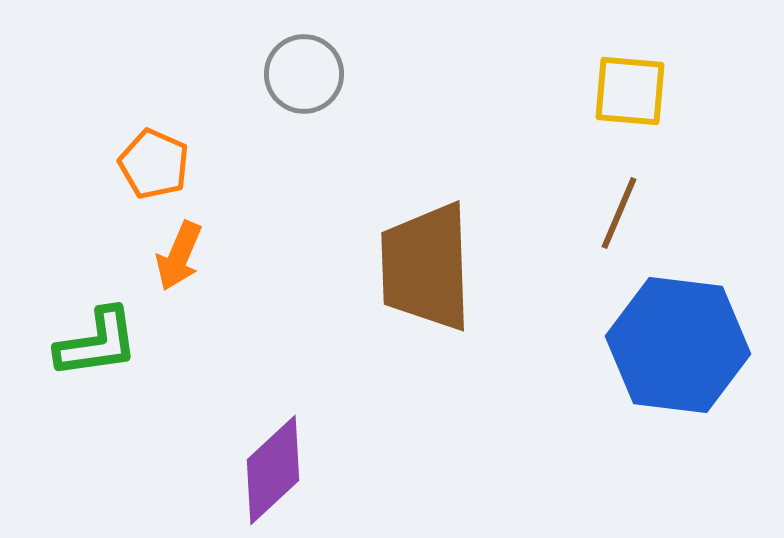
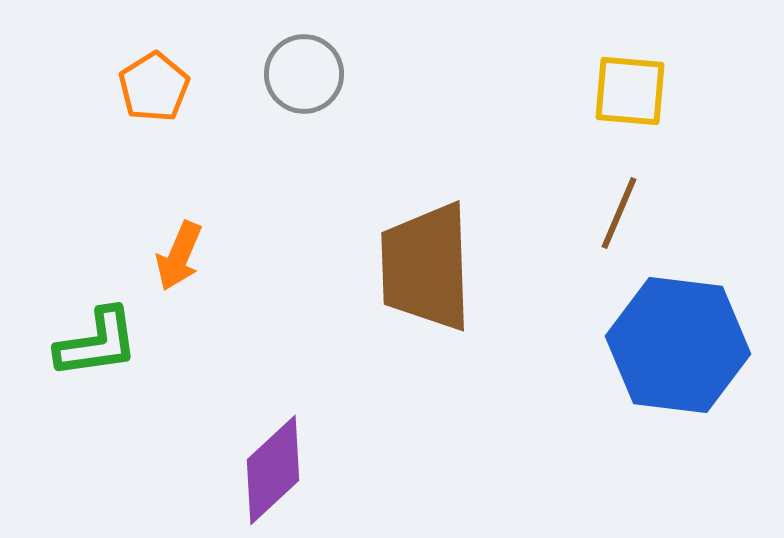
orange pentagon: moved 77 px up; rotated 16 degrees clockwise
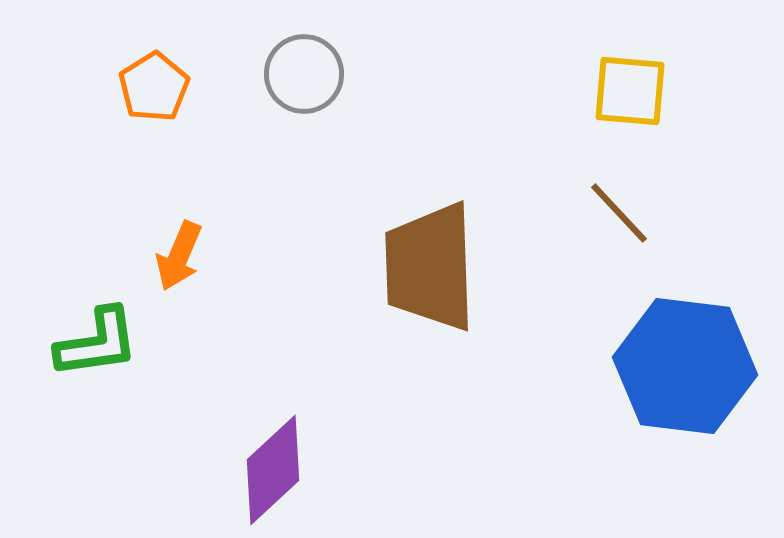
brown line: rotated 66 degrees counterclockwise
brown trapezoid: moved 4 px right
blue hexagon: moved 7 px right, 21 px down
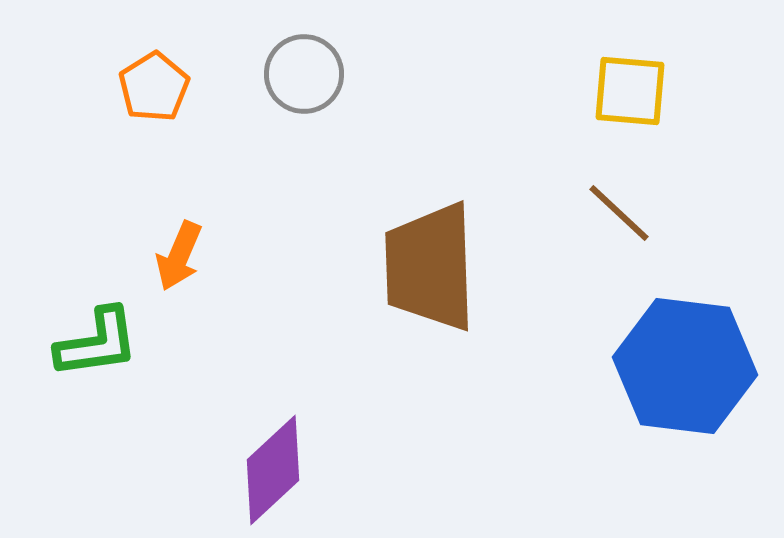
brown line: rotated 4 degrees counterclockwise
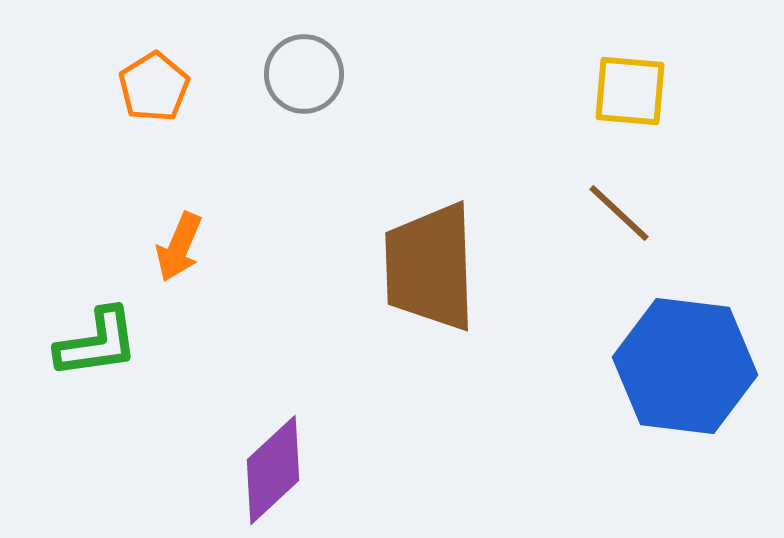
orange arrow: moved 9 px up
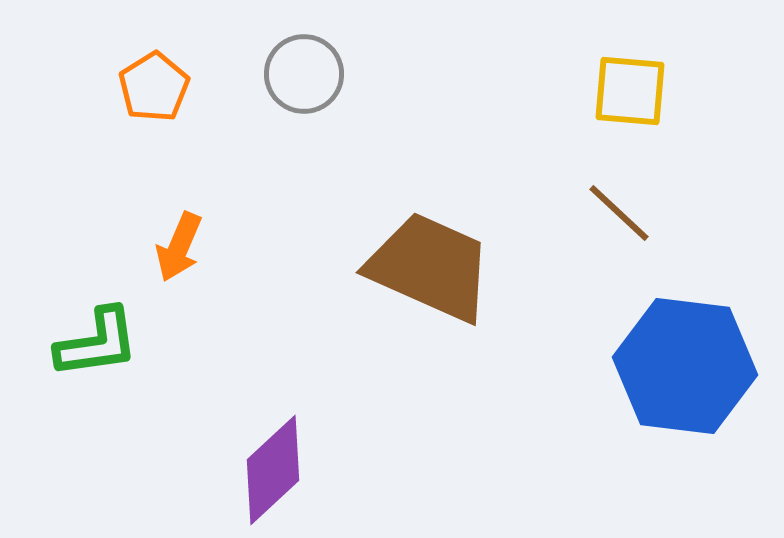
brown trapezoid: rotated 116 degrees clockwise
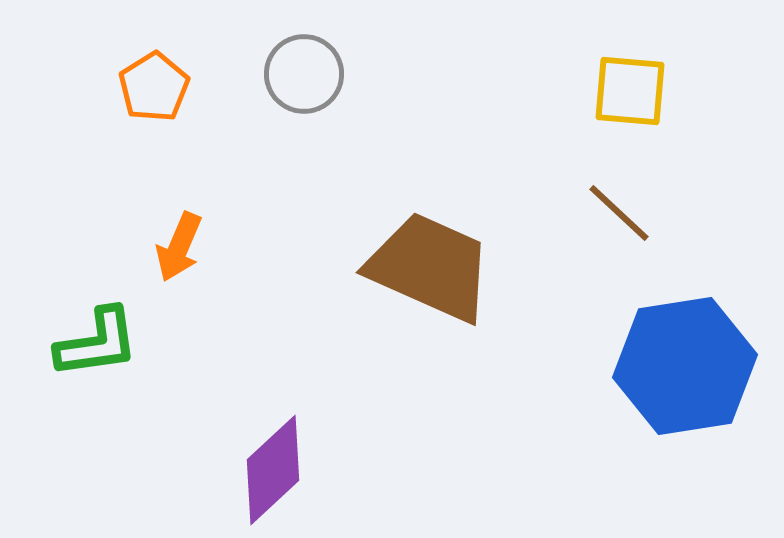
blue hexagon: rotated 16 degrees counterclockwise
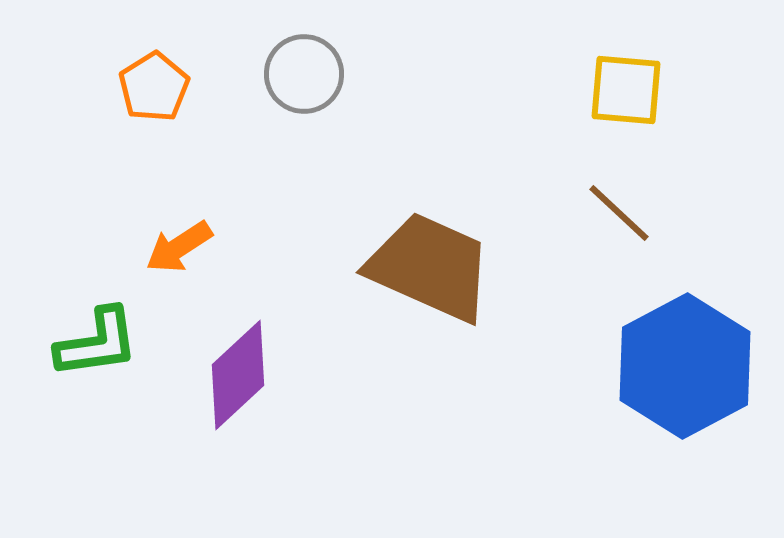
yellow square: moved 4 px left, 1 px up
orange arrow: rotated 34 degrees clockwise
blue hexagon: rotated 19 degrees counterclockwise
purple diamond: moved 35 px left, 95 px up
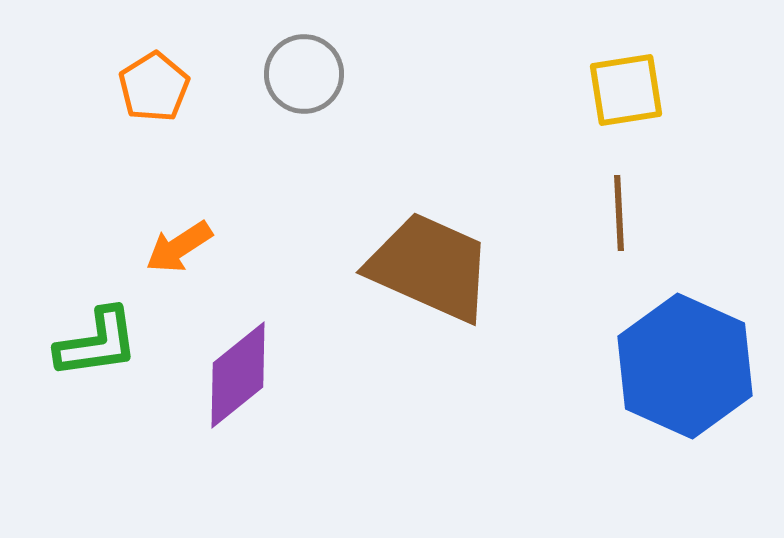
yellow square: rotated 14 degrees counterclockwise
brown line: rotated 44 degrees clockwise
blue hexagon: rotated 8 degrees counterclockwise
purple diamond: rotated 4 degrees clockwise
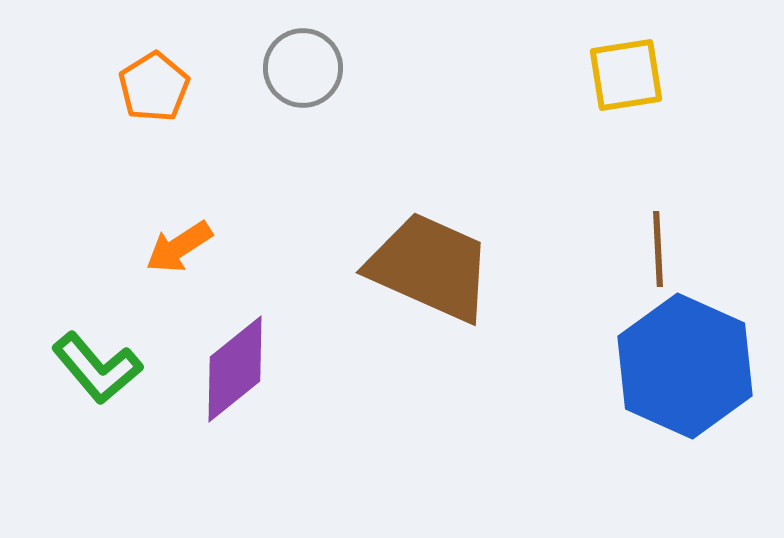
gray circle: moved 1 px left, 6 px up
yellow square: moved 15 px up
brown line: moved 39 px right, 36 px down
green L-shape: moved 25 px down; rotated 58 degrees clockwise
purple diamond: moved 3 px left, 6 px up
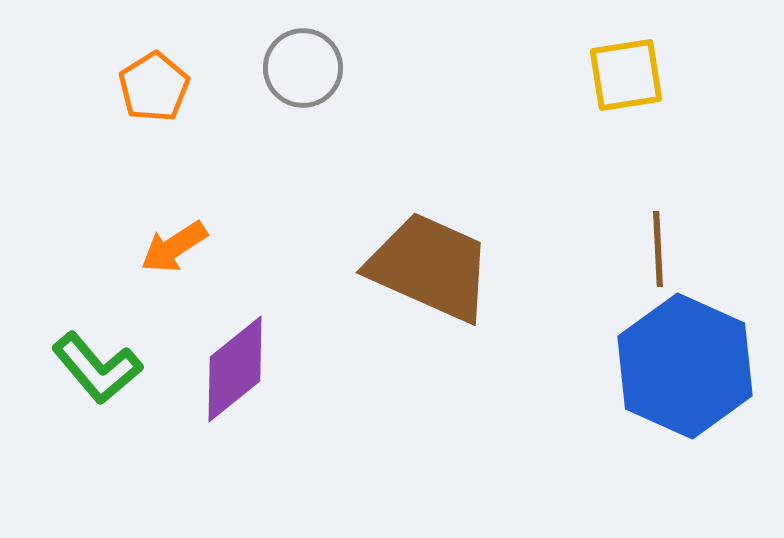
orange arrow: moved 5 px left
